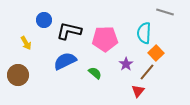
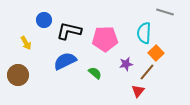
purple star: rotated 24 degrees clockwise
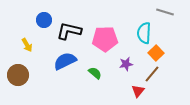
yellow arrow: moved 1 px right, 2 px down
brown line: moved 5 px right, 2 px down
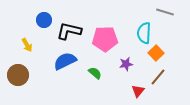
brown line: moved 6 px right, 3 px down
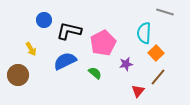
pink pentagon: moved 2 px left, 4 px down; rotated 25 degrees counterclockwise
yellow arrow: moved 4 px right, 4 px down
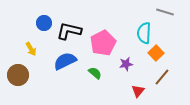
blue circle: moved 3 px down
brown line: moved 4 px right
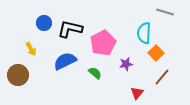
black L-shape: moved 1 px right, 2 px up
red triangle: moved 1 px left, 2 px down
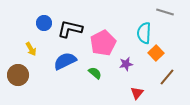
brown line: moved 5 px right
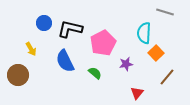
blue semicircle: rotated 90 degrees counterclockwise
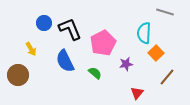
black L-shape: rotated 55 degrees clockwise
